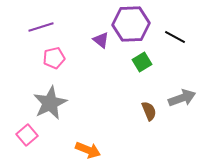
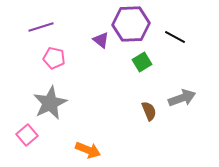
pink pentagon: rotated 25 degrees clockwise
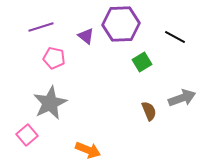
purple hexagon: moved 10 px left
purple triangle: moved 15 px left, 4 px up
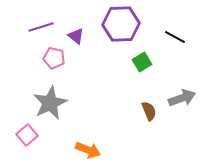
purple triangle: moved 10 px left
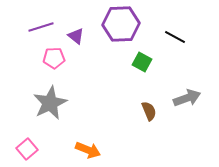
pink pentagon: rotated 15 degrees counterclockwise
green square: rotated 30 degrees counterclockwise
gray arrow: moved 5 px right
pink square: moved 14 px down
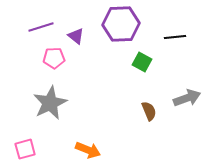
black line: rotated 35 degrees counterclockwise
pink square: moved 2 px left; rotated 25 degrees clockwise
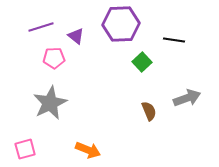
black line: moved 1 px left, 3 px down; rotated 15 degrees clockwise
green square: rotated 18 degrees clockwise
